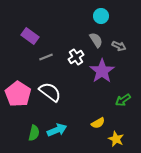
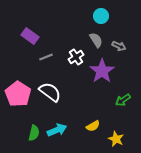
yellow semicircle: moved 5 px left, 3 px down
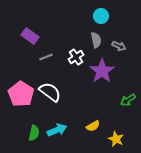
gray semicircle: rotated 21 degrees clockwise
pink pentagon: moved 3 px right
green arrow: moved 5 px right
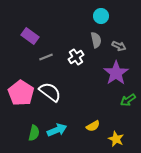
purple star: moved 14 px right, 2 px down
pink pentagon: moved 1 px up
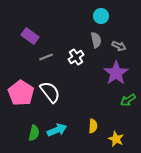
white semicircle: rotated 15 degrees clockwise
yellow semicircle: rotated 56 degrees counterclockwise
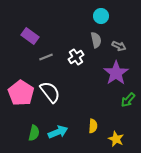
green arrow: rotated 14 degrees counterclockwise
cyan arrow: moved 1 px right, 2 px down
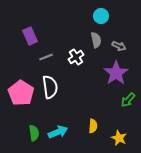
purple rectangle: rotated 30 degrees clockwise
white semicircle: moved 5 px up; rotated 30 degrees clockwise
green semicircle: rotated 21 degrees counterclockwise
yellow star: moved 3 px right, 1 px up
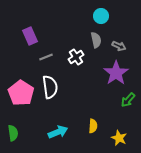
green semicircle: moved 21 px left
